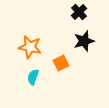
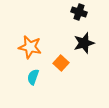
black cross: rotated 28 degrees counterclockwise
black star: moved 2 px down
orange square: rotated 21 degrees counterclockwise
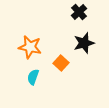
black cross: rotated 28 degrees clockwise
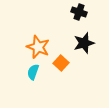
black cross: rotated 28 degrees counterclockwise
orange star: moved 8 px right; rotated 10 degrees clockwise
cyan semicircle: moved 5 px up
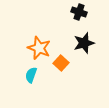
orange star: moved 1 px right, 1 px down
cyan semicircle: moved 2 px left, 3 px down
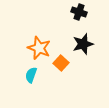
black star: moved 1 px left, 1 px down
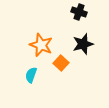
orange star: moved 2 px right, 3 px up
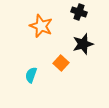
orange star: moved 19 px up
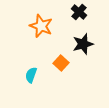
black cross: rotated 21 degrees clockwise
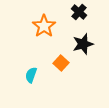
orange star: moved 3 px right; rotated 15 degrees clockwise
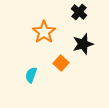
orange star: moved 6 px down
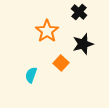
orange star: moved 3 px right, 1 px up
